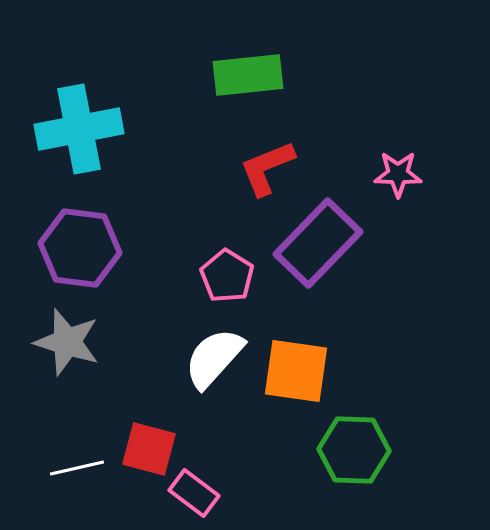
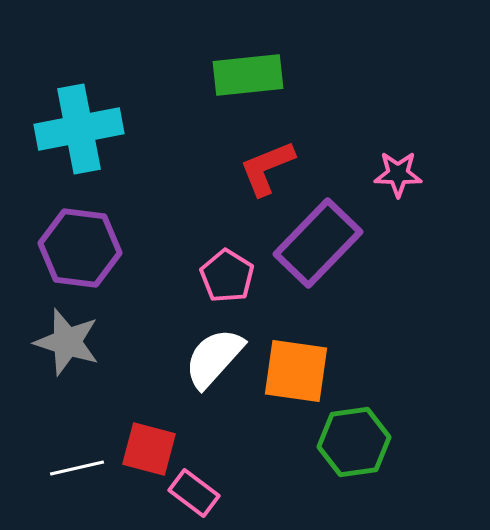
green hexagon: moved 8 px up; rotated 10 degrees counterclockwise
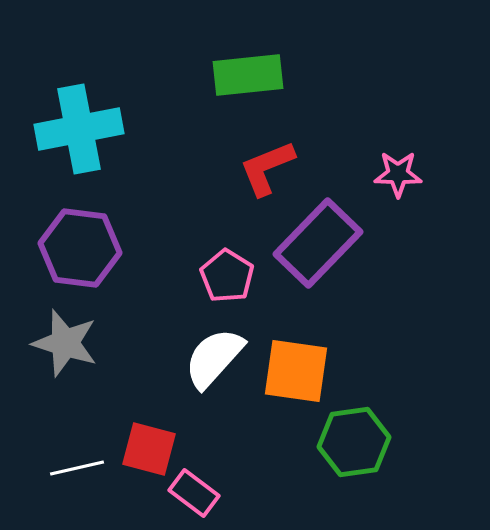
gray star: moved 2 px left, 1 px down
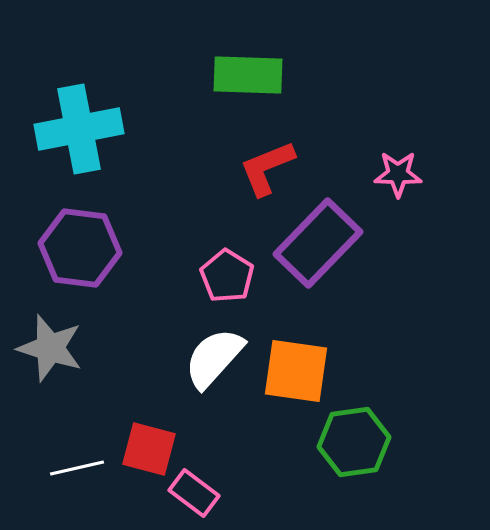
green rectangle: rotated 8 degrees clockwise
gray star: moved 15 px left, 5 px down
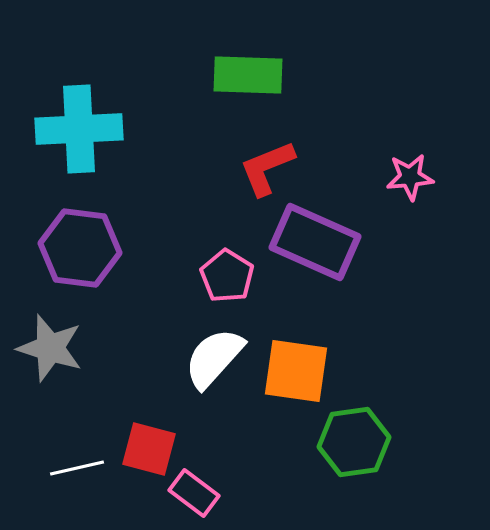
cyan cross: rotated 8 degrees clockwise
pink star: moved 12 px right, 3 px down; rotated 6 degrees counterclockwise
purple rectangle: moved 3 px left, 1 px up; rotated 70 degrees clockwise
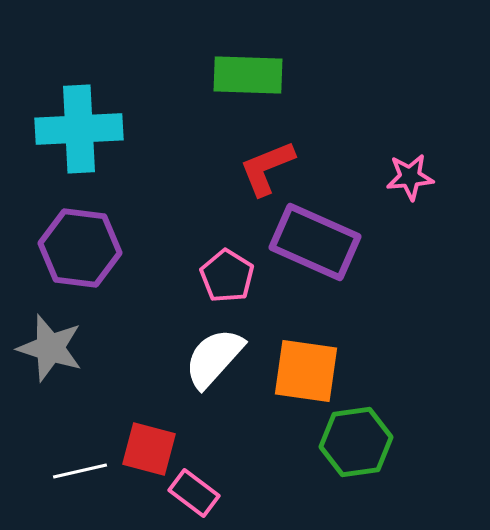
orange square: moved 10 px right
green hexagon: moved 2 px right
white line: moved 3 px right, 3 px down
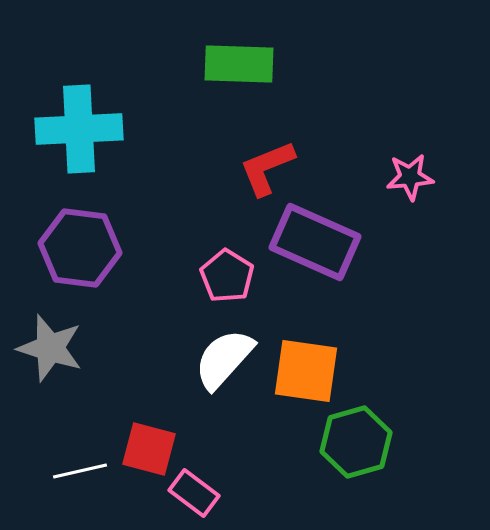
green rectangle: moved 9 px left, 11 px up
white semicircle: moved 10 px right, 1 px down
green hexagon: rotated 8 degrees counterclockwise
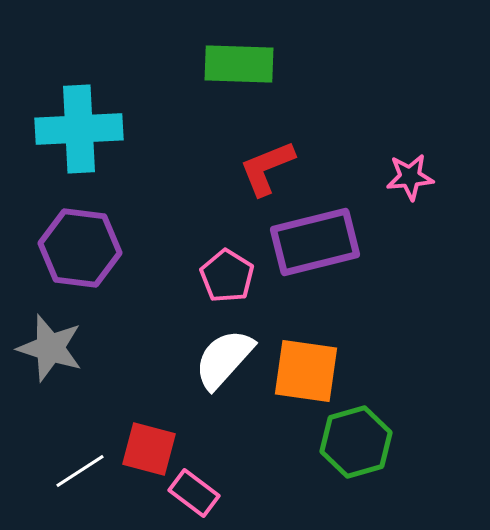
purple rectangle: rotated 38 degrees counterclockwise
white line: rotated 20 degrees counterclockwise
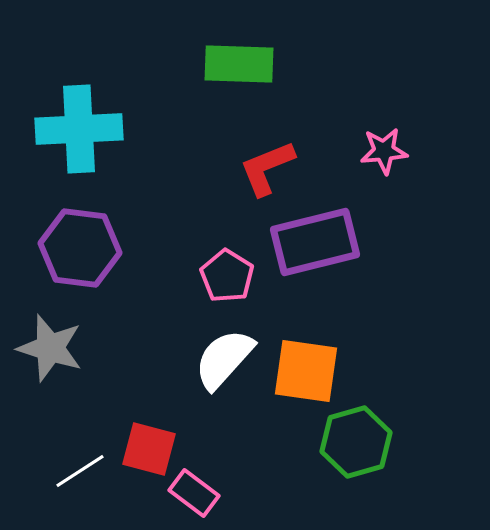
pink star: moved 26 px left, 26 px up
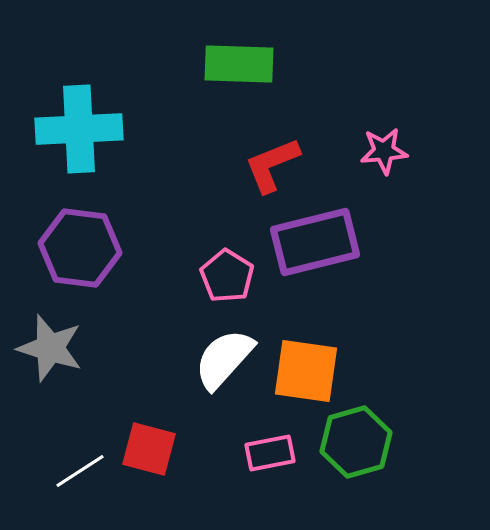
red L-shape: moved 5 px right, 3 px up
pink rectangle: moved 76 px right, 40 px up; rotated 48 degrees counterclockwise
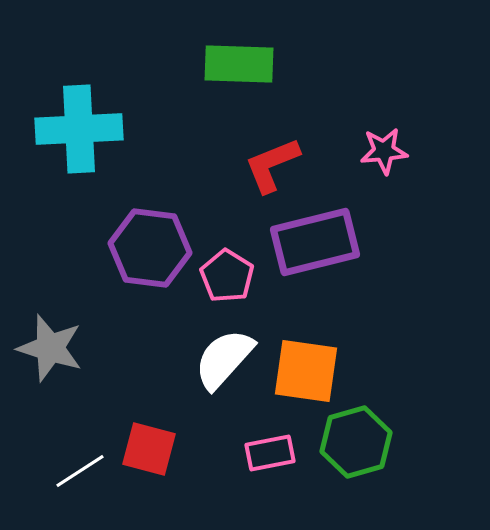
purple hexagon: moved 70 px right
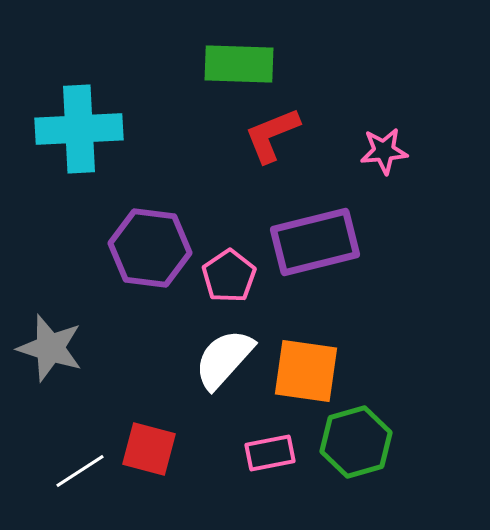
red L-shape: moved 30 px up
pink pentagon: moved 2 px right; rotated 6 degrees clockwise
